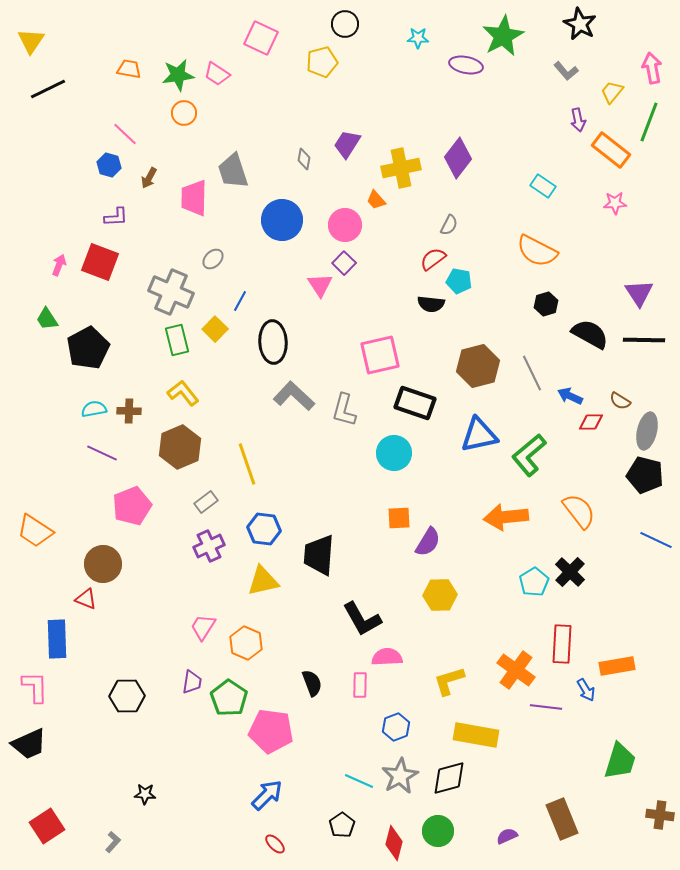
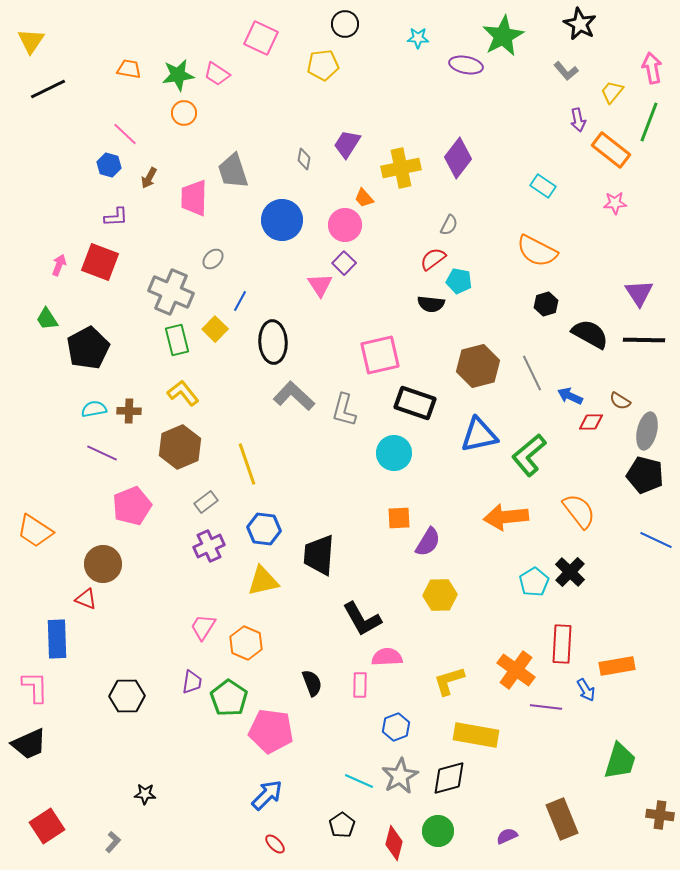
yellow pentagon at (322, 62): moved 1 px right, 3 px down; rotated 8 degrees clockwise
orange trapezoid at (376, 200): moved 12 px left, 2 px up
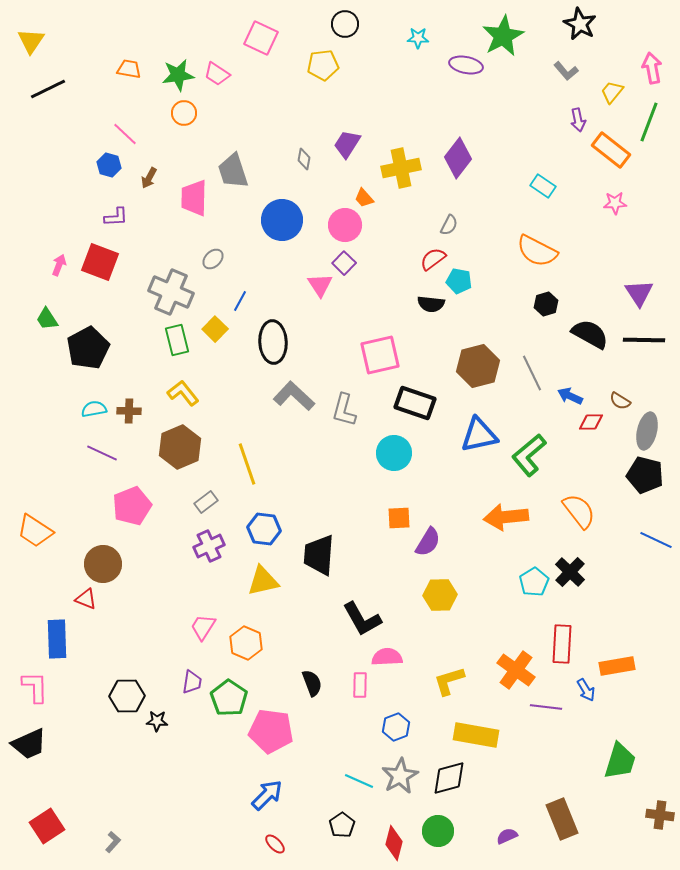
black star at (145, 794): moved 12 px right, 73 px up
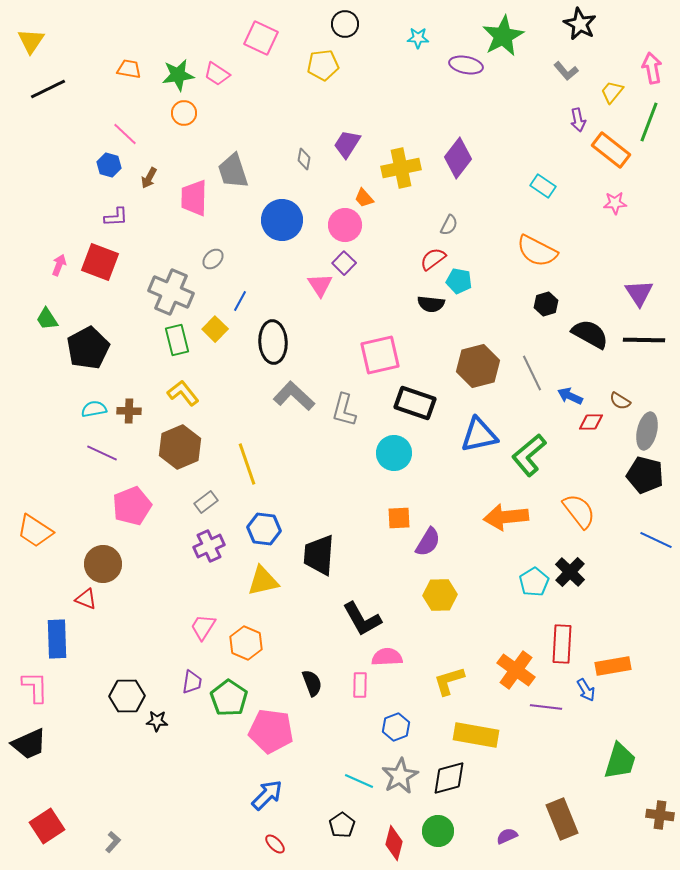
orange rectangle at (617, 666): moved 4 px left
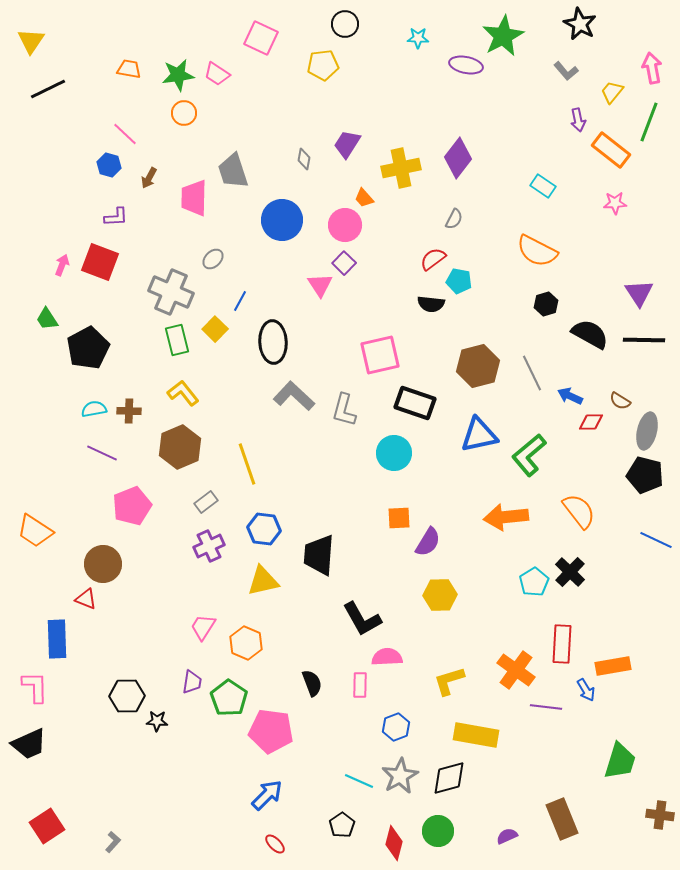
gray semicircle at (449, 225): moved 5 px right, 6 px up
pink arrow at (59, 265): moved 3 px right
